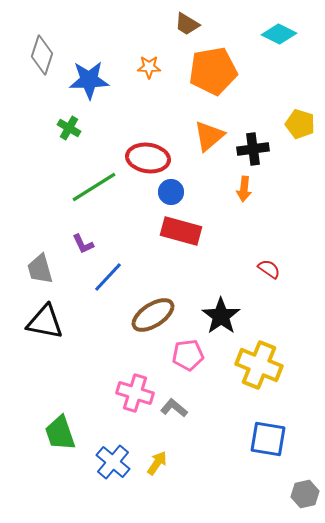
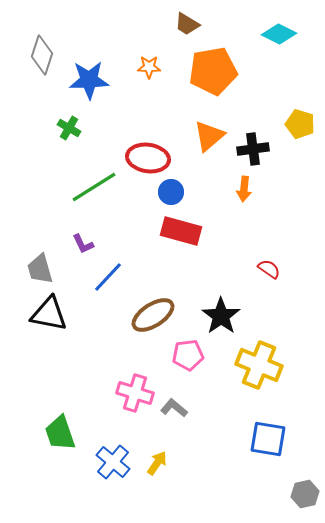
black triangle: moved 4 px right, 8 px up
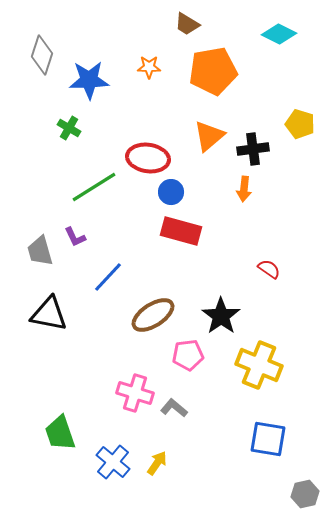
purple L-shape: moved 8 px left, 7 px up
gray trapezoid: moved 18 px up
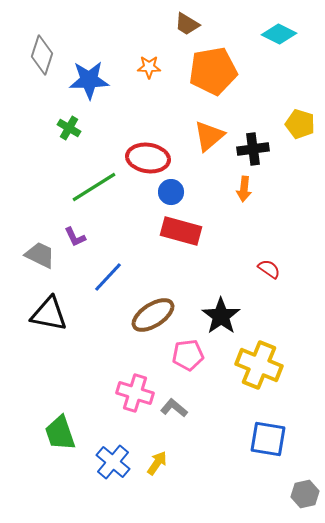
gray trapezoid: moved 4 px down; rotated 132 degrees clockwise
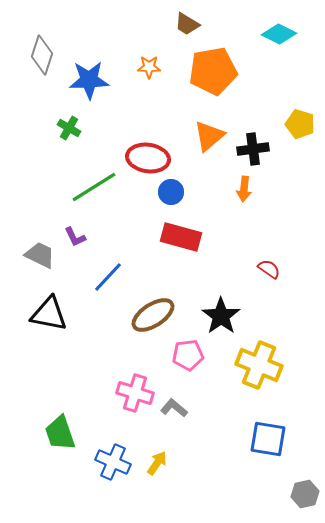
red rectangle: moved 6 px down
blue cross: rotated 16 degrees counterclockwise
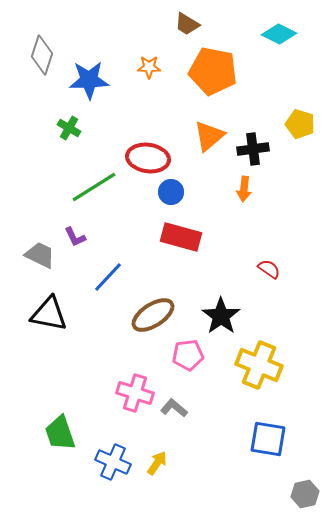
orange pentagon: rotated 21 degrees clockwise
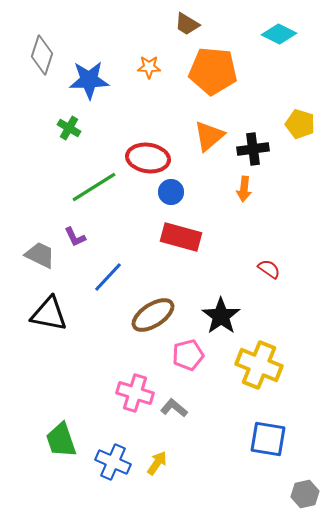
orange pentagon: rotated 6 degrees counterclockwise
pink pentagon: rotated 8 degrees counterclockwise
green trapezoid: moved 1 px right, 7 px down
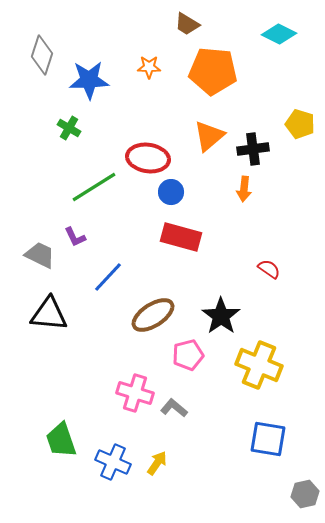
black triangle: rotated 6 degrees counterclockwise
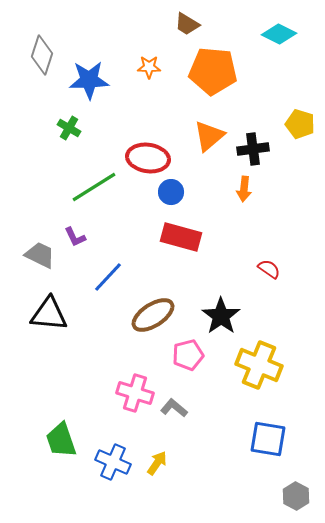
gray hexagon: moved 9 px left, 2 px down; rotated 20 degrees counterclockwise
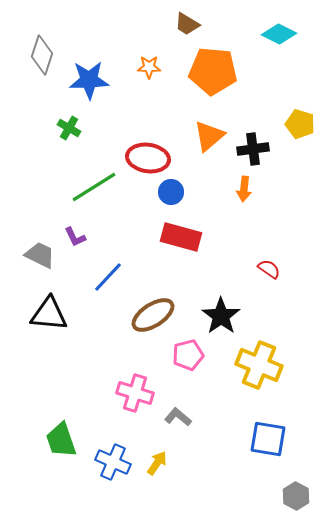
gray L-shape: moved 4 px right, 9 px down
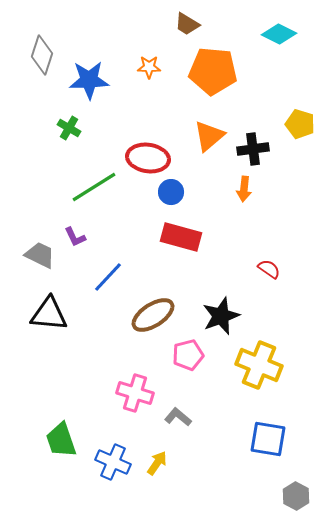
black star: rotated 15 degrees clockwise
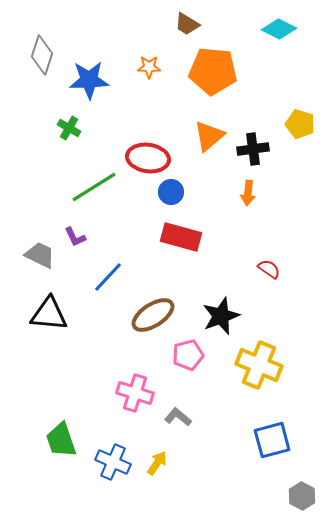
cyan diamond: moved 5 px up
orange arrow: moved 4 px right, 4 px down
blue square: moved 4 px right, 1 px down; rotated 24 degrees counterclockwise
gray hexagon: moved 6 px right
